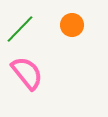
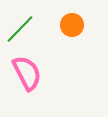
pink semicircle: rotated 12 degrees clockwise
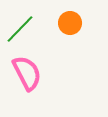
orange circle: moved 2 px left, 2 px up
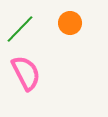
pink semicircle: moved 1 px left
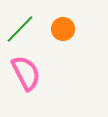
orange circle: moved 7 px left, 6 px down
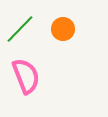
pink semicircle: moved 3 px down; rotated 6 degrees clockwise
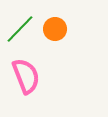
orange circle: moved 8 px left
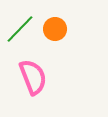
pink semicircle: moved 7 px right, 1 px down
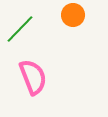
orange circle: moved 18 px right, 14 px up
